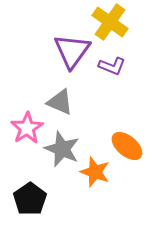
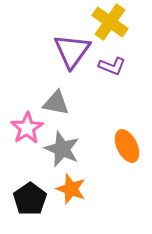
gray triangle: moved 4 px left, 1 px down; rotated 12 degrees counterclockwise
orange ellipse: rotated 24 degrees clockwise
orange star: moved 24 px left, 17 px down
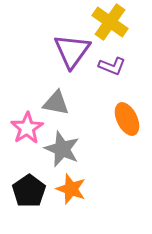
orange ellipse: moved 27 px up
black pentagon: moved 1 px left, 8 px up
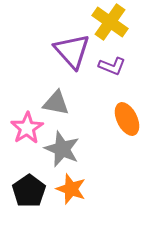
purple triangle: rotated 18 degrees counterclockwise
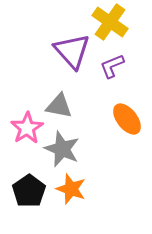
purple L-shape: rotated 136 degrees clockwise
gray triangle: moved 3 px right, 3 px down
orange ellipse: rotated 12 degrees counterclockwise
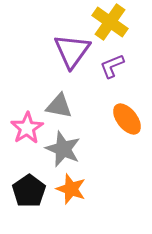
purple triangle: rotated 18 degrees clockwise
gray star: moved 1 px right
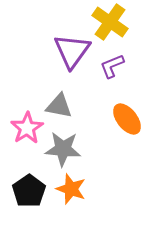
gray star: rotated 18 degrees counterclockwise
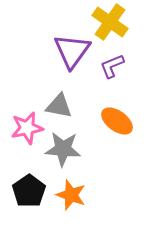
orange ellipse: moved 10 px left, 2 px down; rotated 16 degrees counterclockwise
pink star: rotated 20 degrees clockwise
orange star: moved 6 px down
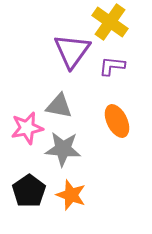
purple L-shape: rotated 28 degrees clockwise
orange ellipse: rotated 28 degrees clockwise
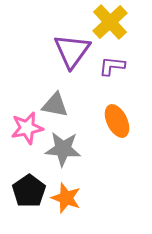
yellow cross: rotated 12 degrees clockwise
gray triangle: moved 4 px left, 1 px up
orange star: moved 5 px left, 3 px down
